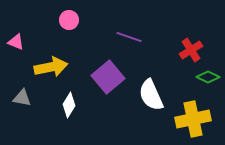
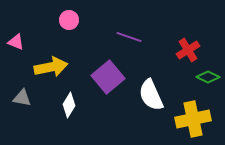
red cross: moved 3 px left
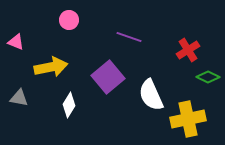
gray triangle: moved 3 px left
yellow cross: moved 5 px left
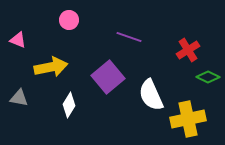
pink triangle: moved 2 px right, 2 px up
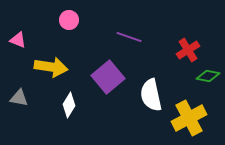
yellow arrow: rotated 20 degrees clockwise
green diamond: moved 1 px up; rotated 15 degrees counterclockwise
white semicircle: rotated 12 degrees clockwise
yellow cross: moved 1 px right, 1 px up; rotated 16 degrees counterclockwise
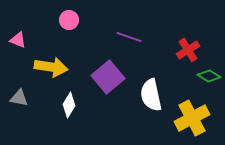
green diamond: moved 1 px right; rotated 20 degrees clockwise
yellow cross: moved 3 px right
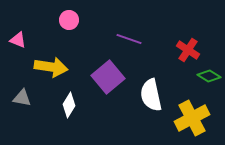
purple line: moved 2 px down
red cross: rotated 25 degrees counterclockwise
gray triangle: moved 3 px right
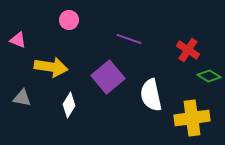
yellow cross: rotated 20 degrees clockwise
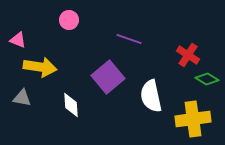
red cross: moved 5 px down
yellow arrow: moved 11 px left
green diamond: moved 2 px left, 3 px down
white semicircle: moved 1 px down
white diamond: moved 2 px right; rotated 35 degrees counterclockwise
yellow cross: moved 1 px right, 1 px down
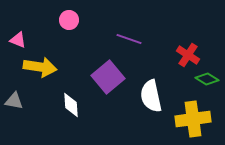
gray triangle: moved 8 px left, 3 px down
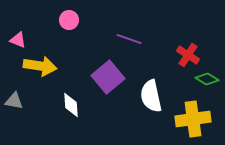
yellow arrow: moved 1 px up
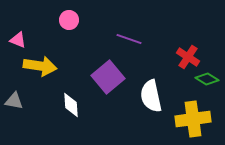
red cross: moved 2 px down
